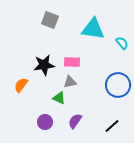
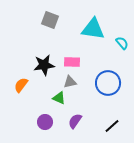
blue circle: moved 10 px left, 2 px up
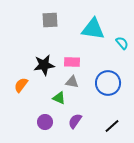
gray square: rotated 24 degrees counterclockwise
gray triangle: moved 2 px right; rotated 24 degrees clockwise
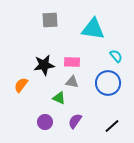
cyan semicircle: moved 6 px left, 13 px down
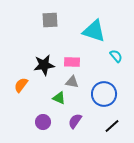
cyan triangle: moved 1 px right, 2 px down; rotated 10 degrees clockwise
blue circle: moved 4 px left, 11 px down
purple circle: moved 2 px left
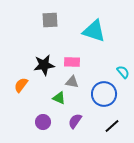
cyan semicircle: moved 7 px right, 16 px down
